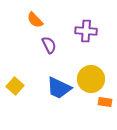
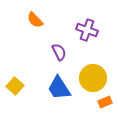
purple cross: moved 1 px right, 1 px up; rotated 15 degrees clockwise
purple semicircle: moved 10 px right, 7 px down
yellow circle: moved 2 px right, 1 px up
blue trapezoid: rotated 32 degrees clockwise
orange rectangle: rotated 32 degrees counterclockwise
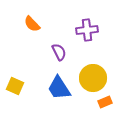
orange semicircle: moved 3 px left, 4 px down
purple cross: rotated 25 degrees counterclockwise
yellow square: rotated 18 degrees counterclockwise
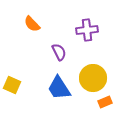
yellow square: moved 3 px left, 1 px up
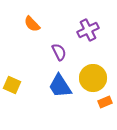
purple cross: moved 1 px right; rotated 20 degrees counterclockwise
blue trapezoid: moved 1 px right, 2 px up
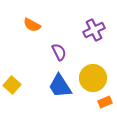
orange semicircle: moved 1 px down; rotated 18 degrees counterclockwise
purple cross: moved 6 px right
yellow square: rotated 18 degrees clockwise
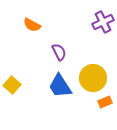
purple cross: moved 9 px right, 8 px up
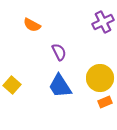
yellow circle: moved 7 px right
